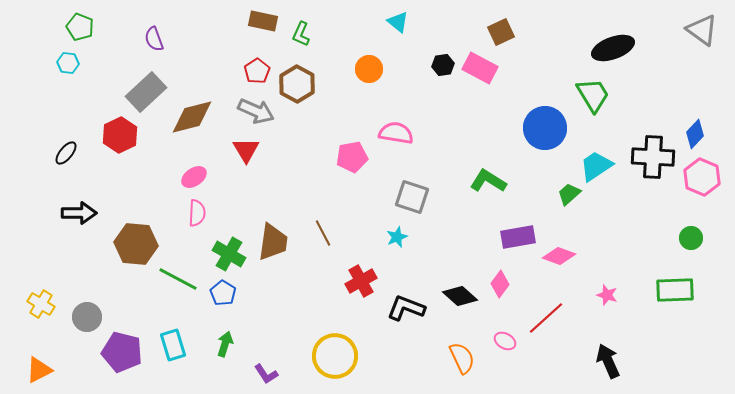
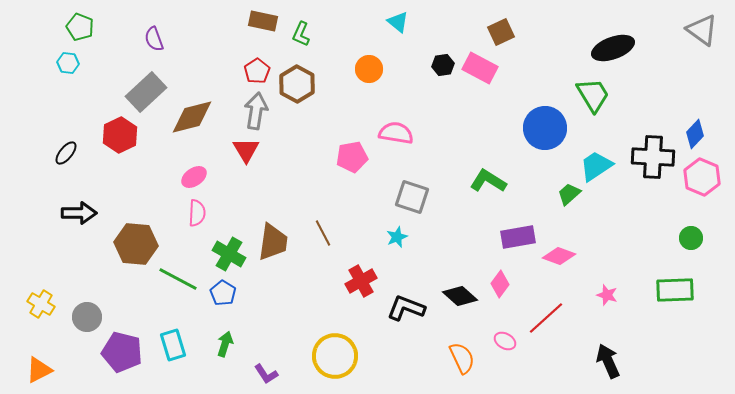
gray arrow at (256, 111): rotated 105 degrees counterclockwise
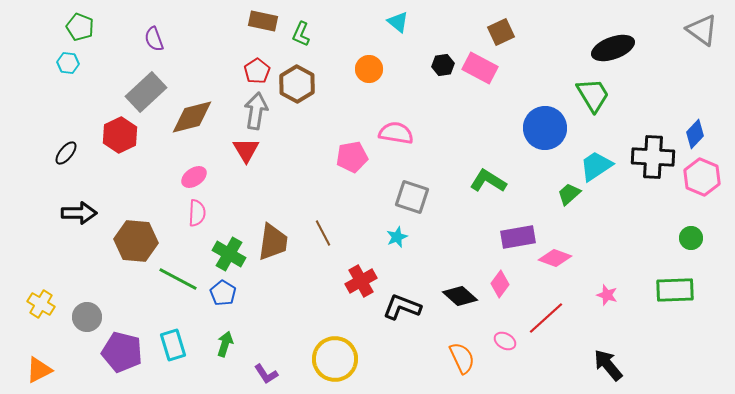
brown hexagon at (136, 244): moved 3 px up
pink diamond at (559, 256): moved 4 px left, 2 px down
black L-shape at (406, 308): moved 4 px left, 1 px up
yellow circle at (335, 356): moved 3 px down
black arrow at (608, 361): moved 4 px down; rotated 16 degrees counterclockwise
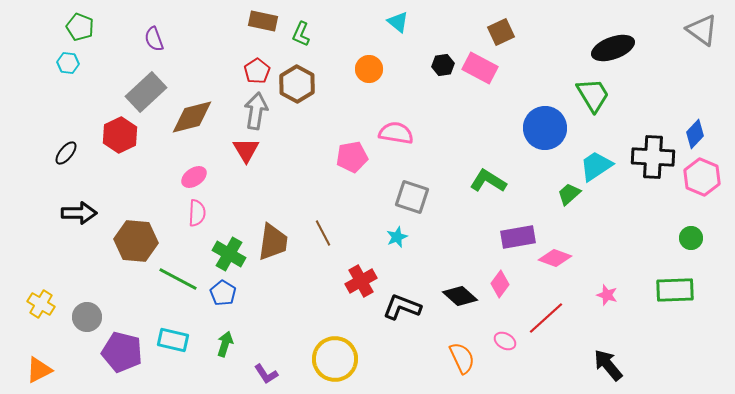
cyan rectangle at (173, 345): moved 5 px up; rotated 60 degrees counterclockwise
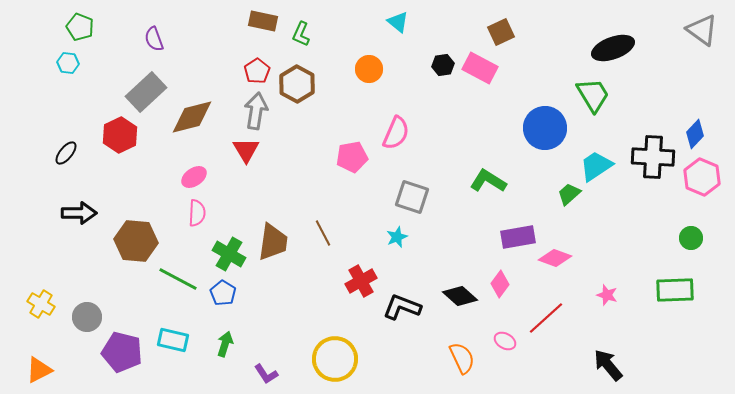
pink semicircle at (396, 133): rotated 104 degrees clockwise
